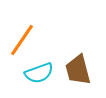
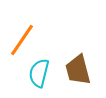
cyan semicircle: rotated 124 degrees clockwise
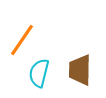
brown trapezoid: moved 2 px right; rotated 16 degrees clockwise
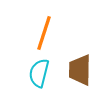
orange line: moved 22 px right, 7 px up; rotated 16 degrees counterclockwise
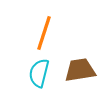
brown trapezoid: rotated 80 degrees clockwise
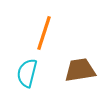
cyan semicircle: moved 12 px left
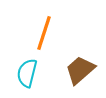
brown trapezoid: rotated 32 degrees counterclockwise
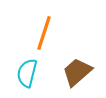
brown trapezoid: moved 3 px left, 2 px down
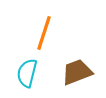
brown trapezoid: rotated 20 degrees clockwise
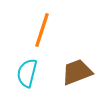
orange line: moved 2 px left, 3 px up
